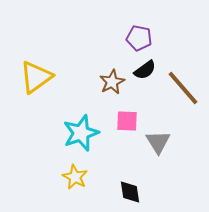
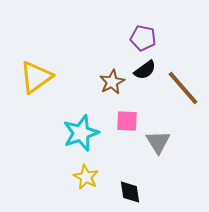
purple pentagon: moved 4 px right
yellow star: moved 11 px right
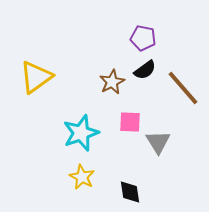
pink square: moved 3 px right, 1 px down
yellow star: moved 4 px left
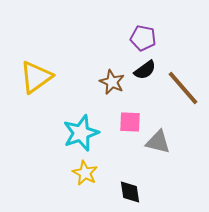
brown star: rotated 20 degrees counterclockwise
gray triangle: rotated 44 degrees counterclockwise
yellow star: moved 3 px right, 4 px up
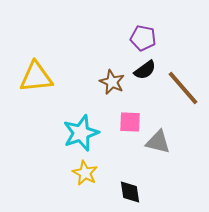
yellow triangle: rotated 30 degrees clockwise
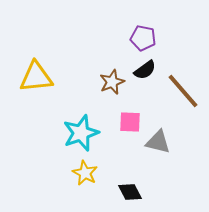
brown star: rotated 25 degrees clockwise
brown line: moved 3 px down
black diamond: rotated 20 degrees counterclockwise
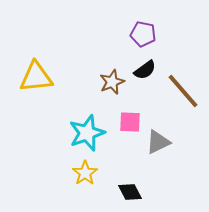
purple pentagon: moved 4 px up
cyan star: moved 6 px right
gray triangle: rotated 40 degrees counterclockwise
yellow star: rotated 10 degrees clockwise
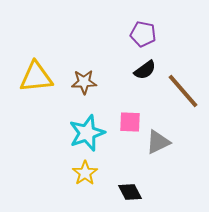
brown star: moved 28 px left; rotated 20 degrees clockwise
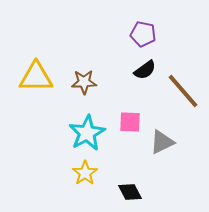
yellow triangle: rotated 6 degrees clockwise
cyan star: rotated 9 degrees counterclockwise
gray triangle: moved 4 px right
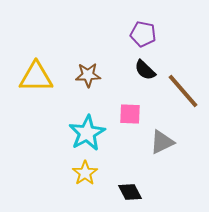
black semicircle: rotated 80 degrees clockwise
brown star: moved 4 px right, 7 px up
pink square: moved 8 px up
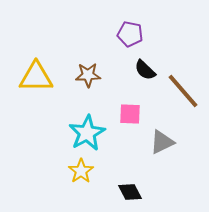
purple pentagon: moved 13 px left
yellow star: moved 4 px left, 2 px up
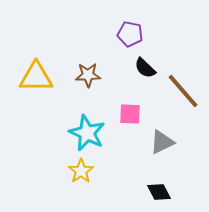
black semicircle: moved 2 px up
cyan star: rotated 18 degrees counterclockwise
black diamond: moved 29 px right
